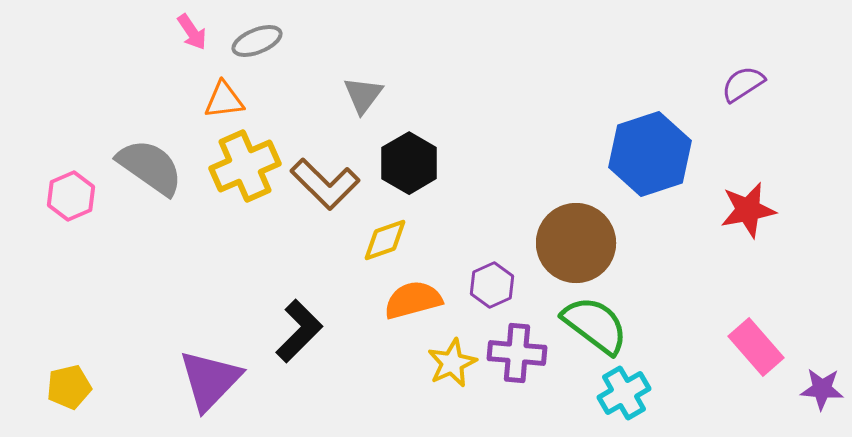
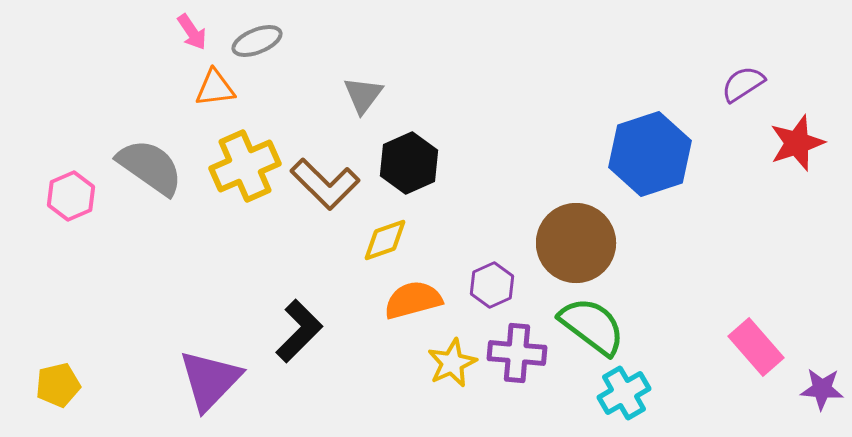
orange triangle: moved 9 px left, 12 px up
black hexagon: rotated 6 degrees clockwise
red star: moved 49 px right, 67 px up; rotated 8 degrees counterclockwise
green semicircle: moved 3 px left, 1 px down
yellow pentagon: moved 11 px left, 2 px up
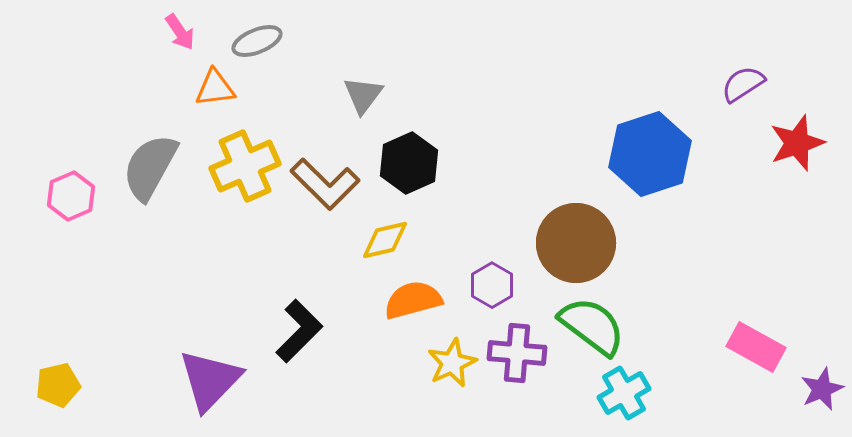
pink arrow: moved 12 px left
gray semicircle: rotated 96 degrees counterclockwise
yellow diamond: rotated 6 degrees clockwise
purple hexagon: rotated 6 degrees counterclockwise
pink rectangle: rotated 20 degrees counterclockwise
purple star: rotated 27 degrees counterclockwise
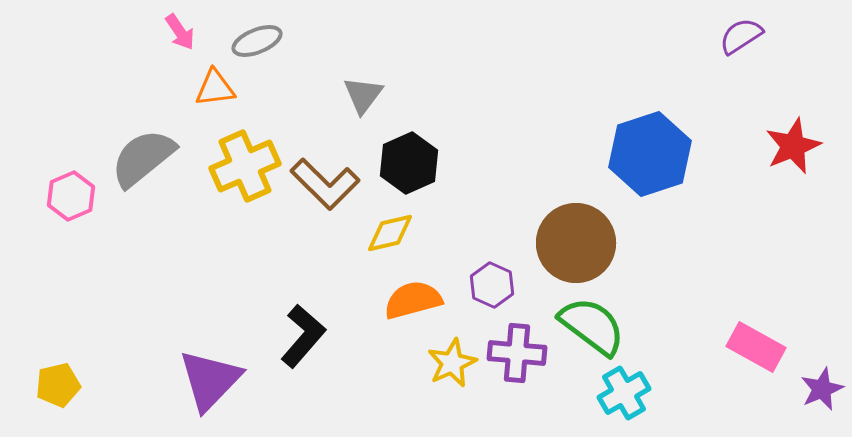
purple semicircle: moved 2 px left, 48 px up
red star: moved 4 px left, 3 px down; rotated 4 degrees counterclockwise
gray semicircle: moved 7 px left, 9 px up; rotated 22 degrees clockwise
yellow diamond: moved 5 px right, 7 px up
purple hexagon: rotated 6 degrees counterclockwise
black L-shape: moved 4 px right, 5 px down; rotated 4 degrees counterclockwise
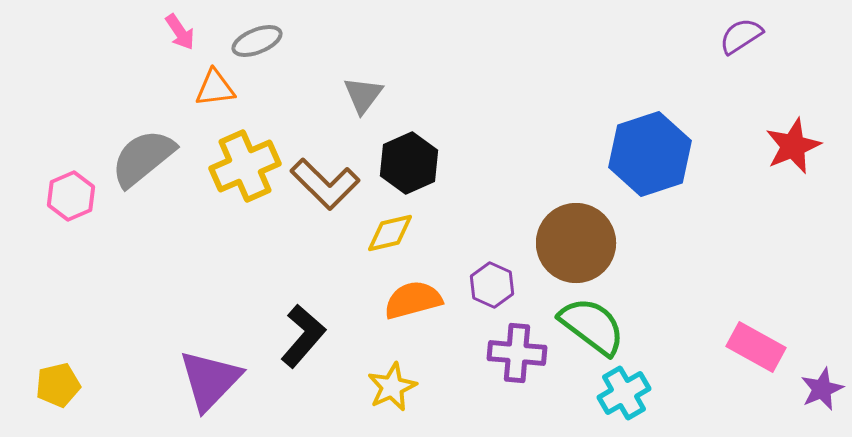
yellow star: moved 60 px left, 24 px down
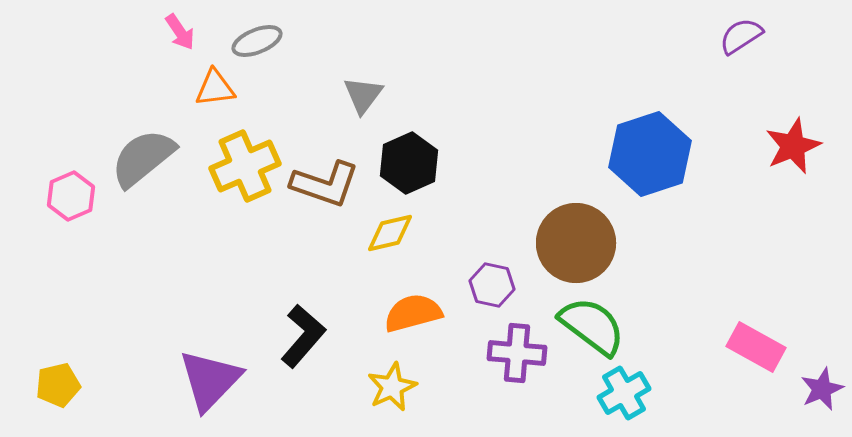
brown L-shape: rotated 26 degrees counterclockwise
purple hexagon: rotated 12 degrees counterclockwise
orange semicircle: moved 13 px down
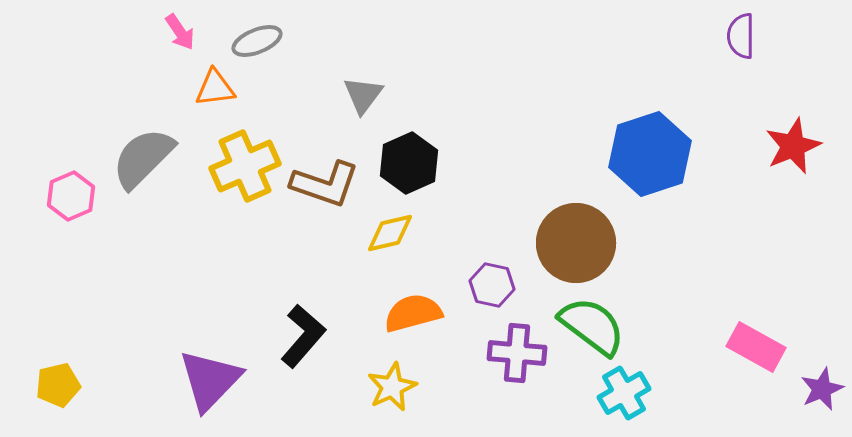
purple semicircle: rotated 57 degrees counterclockwise
gray semicircle: rotated 6 degrees counterclockwise
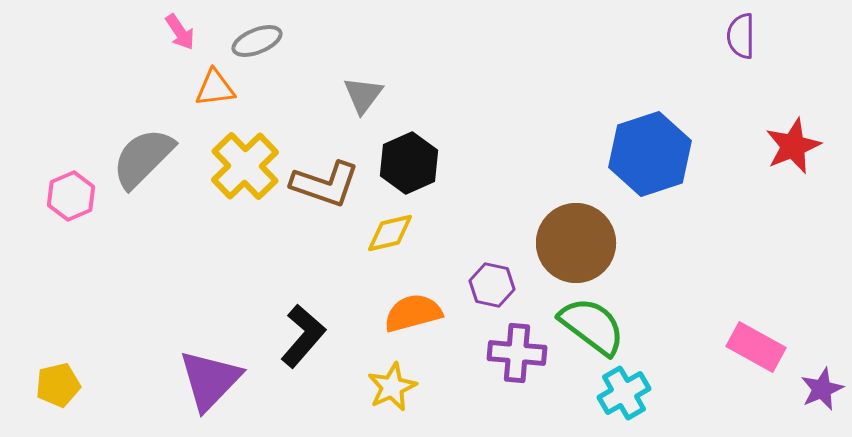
yellow cross: rotated 20 degrees counterclockwise
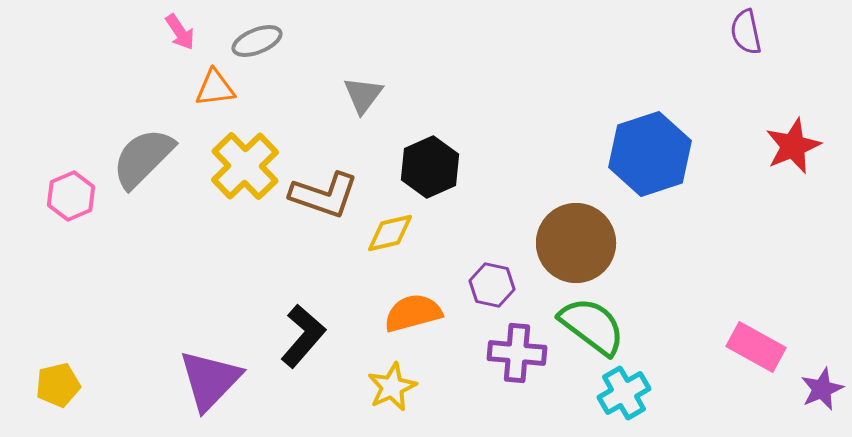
purple semicircle: moved 5 px right, 4 px up; rotated 12 degrees counterclockwise
black hexagon: moved 21 px right, 4 px down
brown L-shape: moved 1 px left, 11 px down
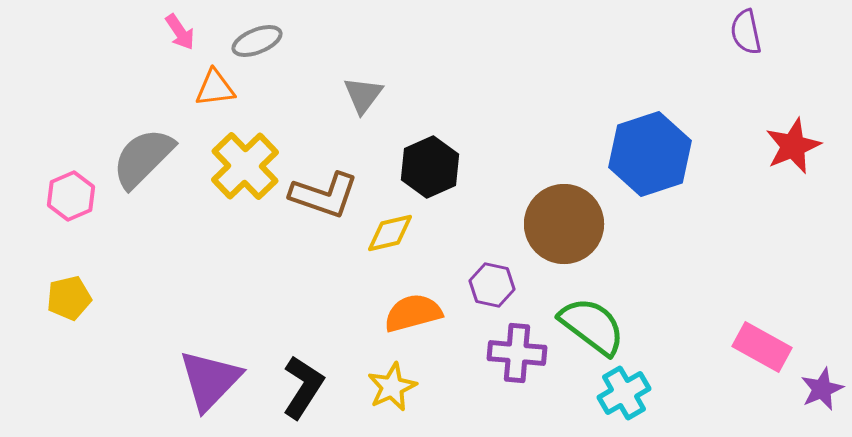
brown circle: moved 12 px left, 19 px up
black L-shape: moved 51 px down; rotated 8 degrees counterclockwise
pink rectangle: moved 6 px right
yellow pentagon: moved 11 px right, 87 px up
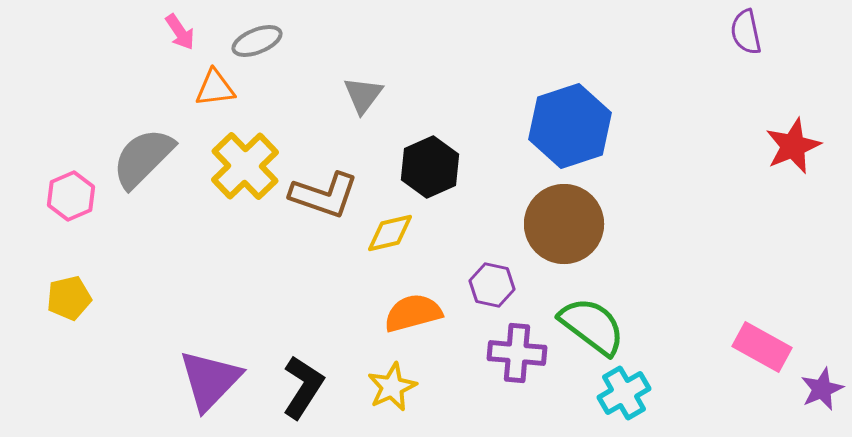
blue hexagon: moved 80 px left, 28 px up
